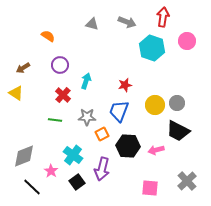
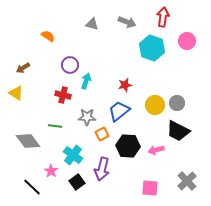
purple circle: moved 10 px right
red cross: rotated 28 degrees counterclockwise
blue trapezoid: rotated 30 degrees clockwise
green line: moved 6 px down
gray diamond: moved 4 px right, 15 px up; rotated 75 degrees clockwise
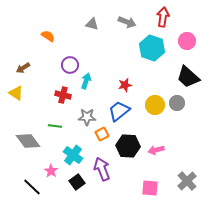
black trapezoid: moved 10 px right, 54 px up; rotated 15 degrees clockwise
purple arrow: rotated 145 degrees clockwise
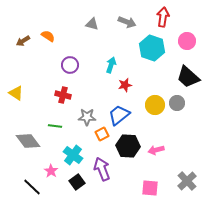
brown arrow: moved 27 px up
cyan arrow: moved 25 px right, 16 px up
blue trapezoid: moved 4 px down
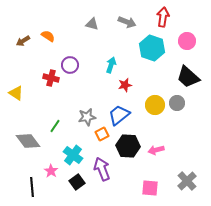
red cross: moved 12 px left, 17 px up
gray star: rotated 12 degrees counterclockwise
green line: rotated 64 degrees counterclockwise
black line: rotated 42 degrees clockwise
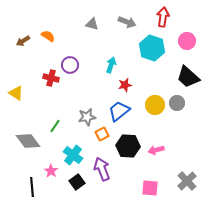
blue trapezoid: moved 4 px up
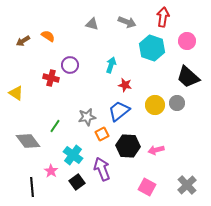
red star: rotated 24 degrees clockwise
gray cross: moved 4 px down
pink square: moved 3 px left, 1 px up; rotated 24 degrees clockwise
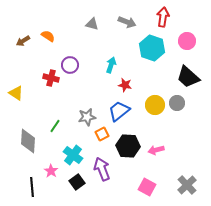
gray diamond: rotated 40 degrees clockwise
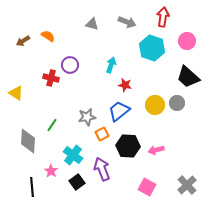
green line: moved 3 px left, 1 px up
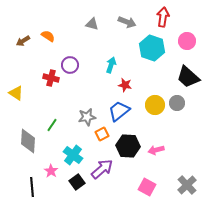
purple arrow: rotated 70 degrees clockwise
